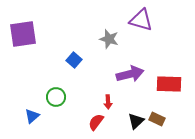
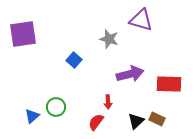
green circle: moved 10 px down
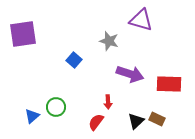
gray star: moved 2 px down
purple arrow: rotated 32 degrees clockwise
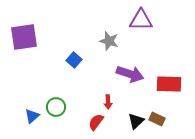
purple triangle: rotated 15 degrees counterclockwise
purple square: moved 1 px right, 3 px down
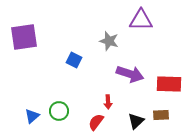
blue square: rotated 14 degrees counterclockwise
green circle: moved 3 px right, 4 px down
brown rectangle: moved 4 px right, 4 px up; rotated 28 degrees counterclockwise
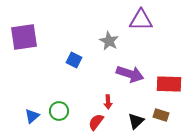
gray star: rotated 12 degrees clockwise
brown rectangle: rotated 21 degrees clockwise
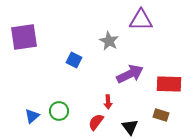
purple arrow: rotated 44 degrees counterclockwise
black triangle: moved 6 px left, 6 px down; rotated 24 degrees counterclockwise
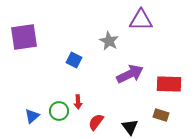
red arrow: moved 30 px left
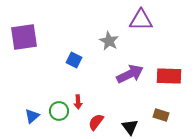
red rectangle: moved 8 px up
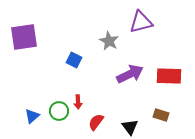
purple triangle: moved 2 px down; rotated 15 degrees counterclockwise
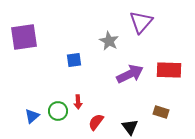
purple triangle: rotated 35 degrees counterclockwise
blue square: rotated 35 degrees counterclockwise
red rectangle: moved 6 px up
green circle: moved 1 px left
brown rectangle: moved 3 px up
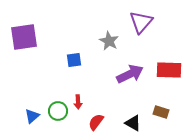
black triangle: moved 3 px right, 4 px up; rotated 24 degrees counterclockwise
